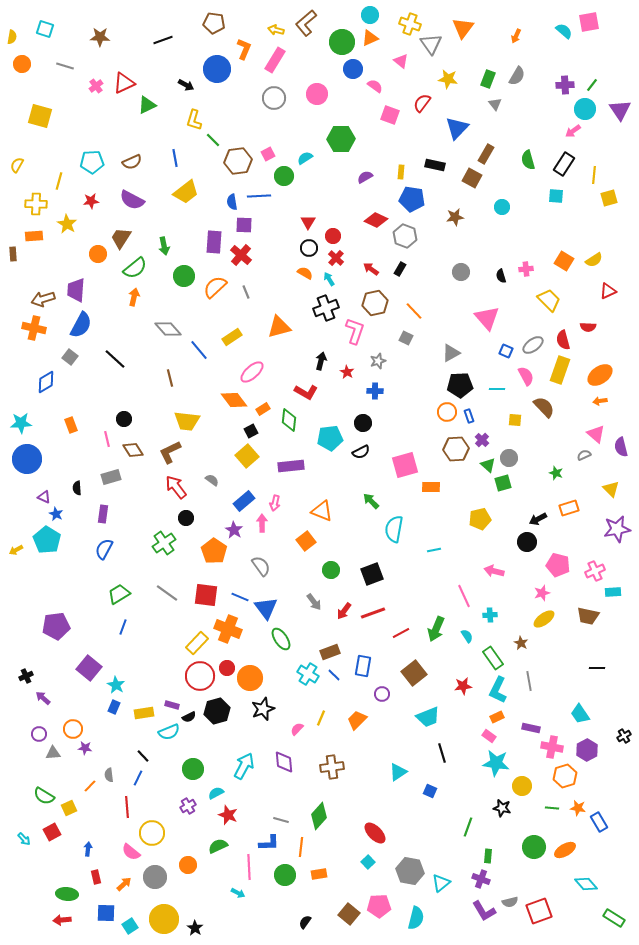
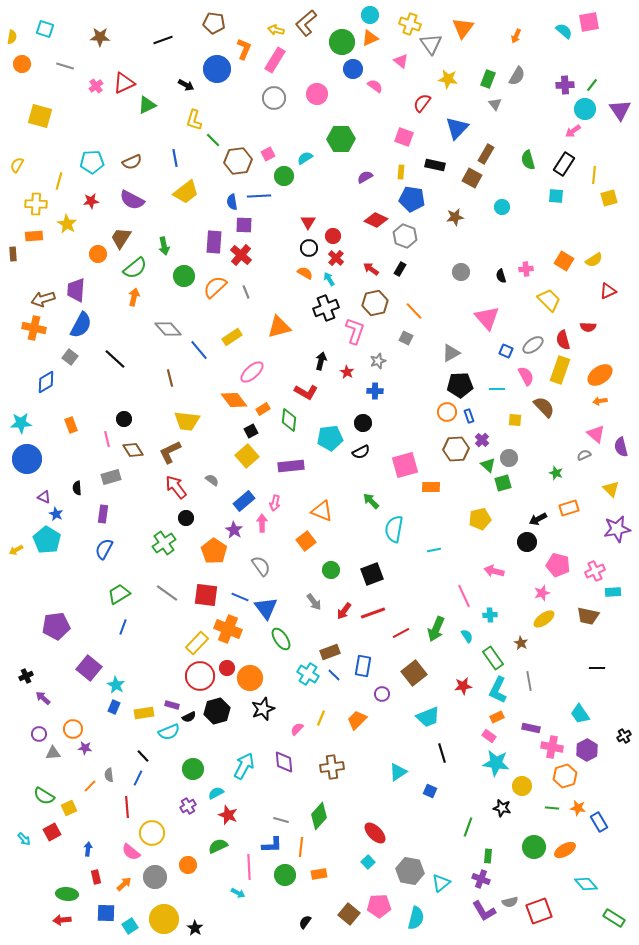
pink square at (390, 115): moved 14 px right, 22 px down
blue L-shape at (269, 843): moved 3 px right, 2 px down
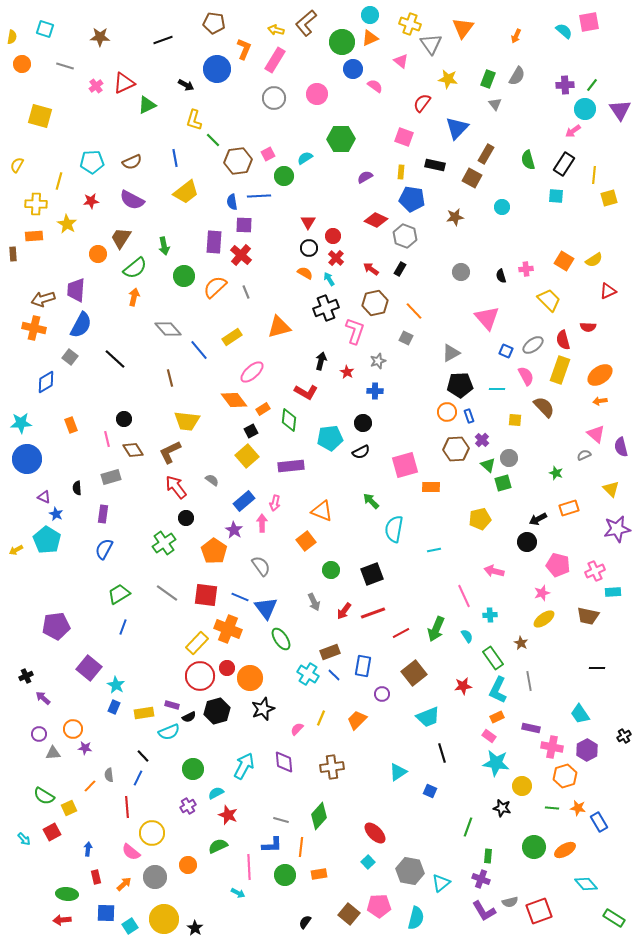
gray arrow at (314, 602): rotated 12 degrees clockwise
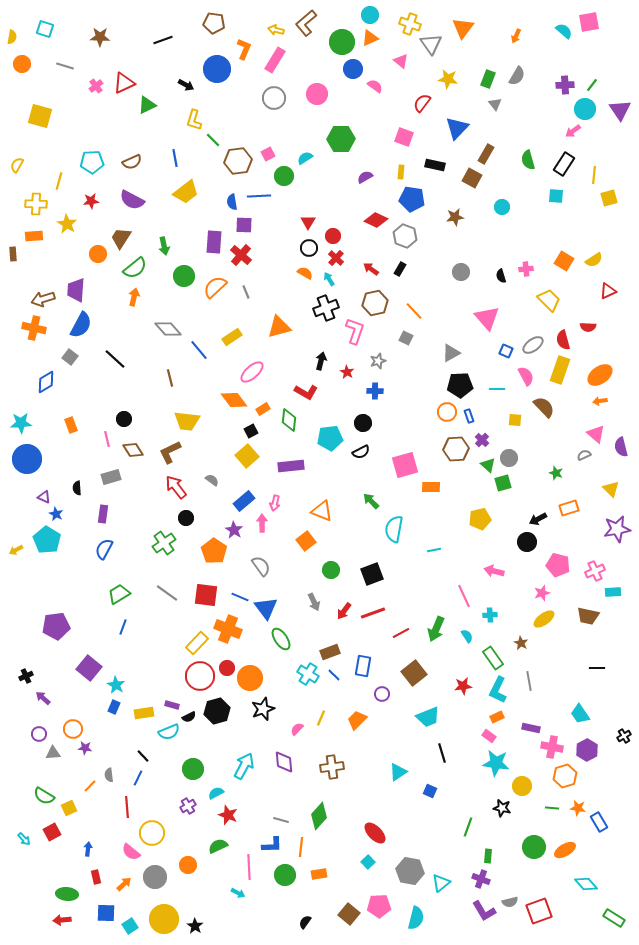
black star at (195, 928): moved 2 px up
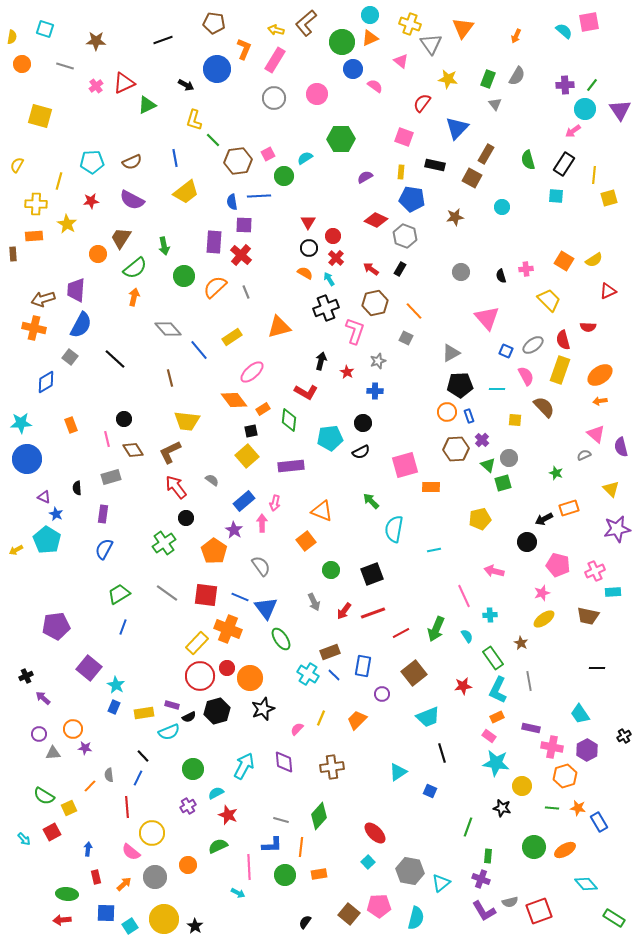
brown star at (100, 37): moved 4 px left, 4 px down
black square at (251, 431): rotated 16 degrees clockwise
black arrow at (538, 519): moved 6 px right
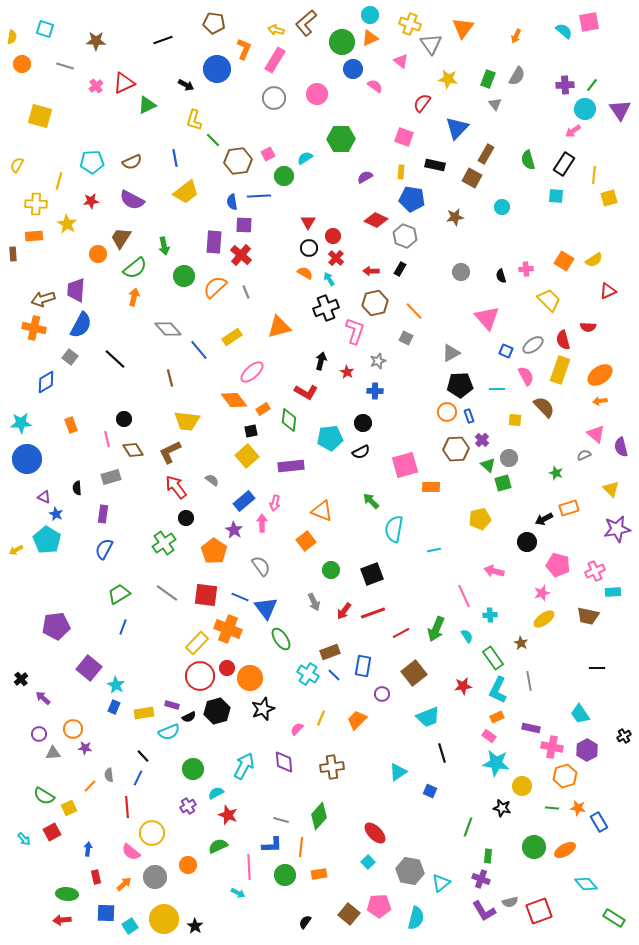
red arrow at (371, 269): moved 2 px down; rotated 35 degrees counterclockwise
black cross at (26, 676): moved 5 px left, 3 px down; rotated 16 degrees counterclockwise
